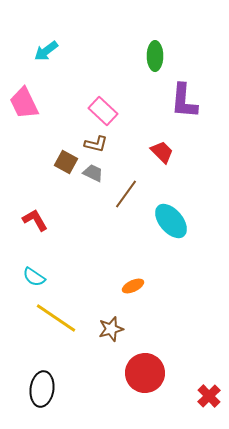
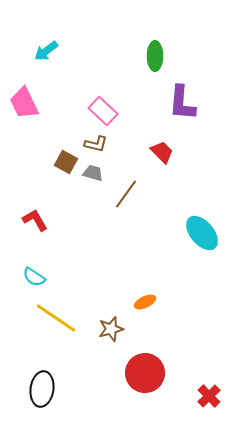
purple L-shape: moved 2 px left, 2 px down
gray trapezoid: rotated 10 degrees counterclockwise
cyan ellipse: moved 31 px right, 12 px down
orange ellipse: moved 12 px right, 16 px down
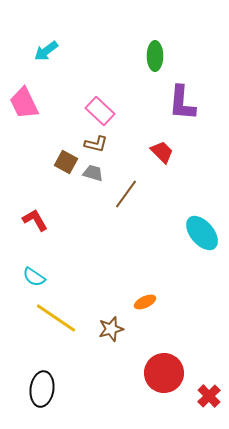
pink rectangle: moved 3 px left
red circle: moved 19 px right
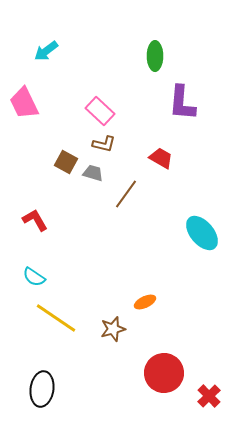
brown L-shape: moved 8 px right
red trapezoid: moved 1 px left, 6 px down; rotated 15 degrees counterclockwise
brown star: moved 2 px right
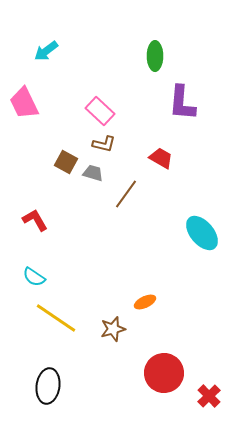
black ellipse: moved 6 px right, 3 px up
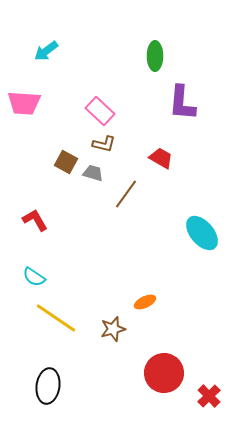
pink trapezoid: rotated 60 degrees counterclockwise
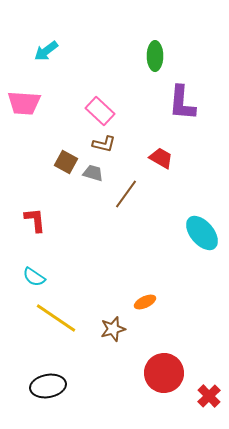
red L-shape: rotated 24 degrees clockwise
black ellipse: rotated 72 degrees clockwise
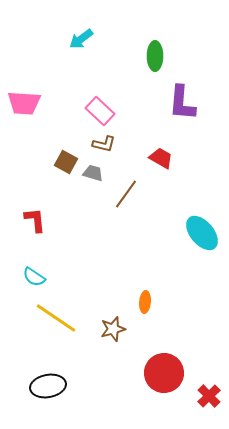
cyan arrow: moved 35 px right, 12 px up
orange ellipse: rotated 60 degrees counterclockwise
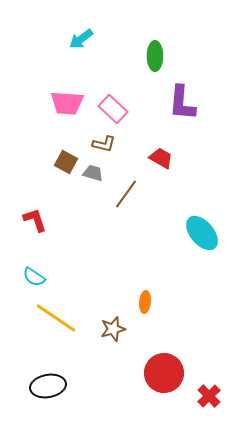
pink trapezoid: moved 43 px right
pink rectangle: moved 13 px right, 2 px up
red L-shape: rotated 12 degrees counterclockwise
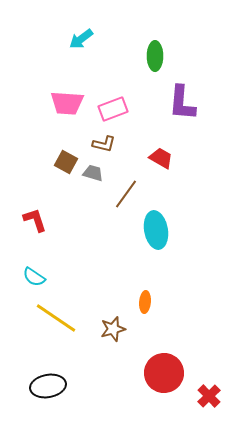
pink rectangle: rotated 64 degrees counterclockwise
cyan ellipse: moved 46 px left, 3 px up; rotated 30 degrees clockwise
